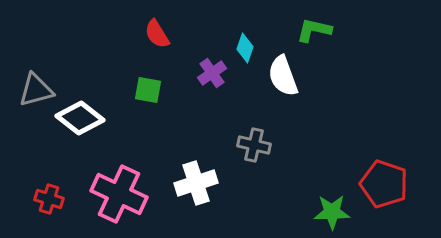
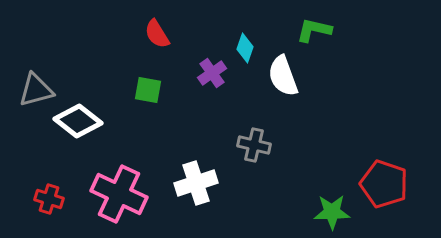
white diamond: moved 2 px left, 3 px down
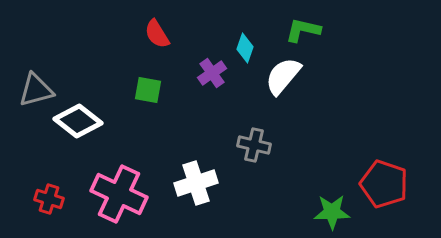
green L-shape: moved 11 px left
white semicircle: rotated 60 degrees clockwise
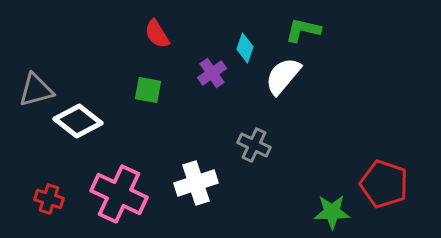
gray cross: rotated 12 degrees clockwise
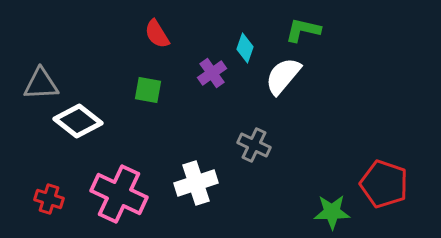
gray triangle: moved 5 px right, 6 px up; rotated 12 degrees clockwise
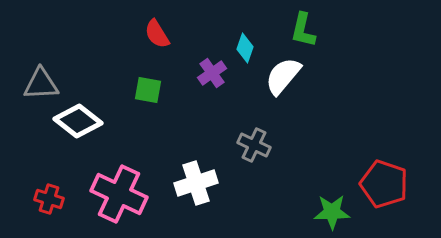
green L-shape: rotated 90 degrees counterclockwise
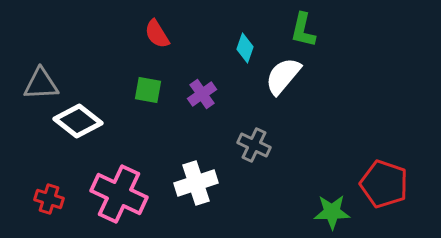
purple cross: moved 10 px left, 21 px down
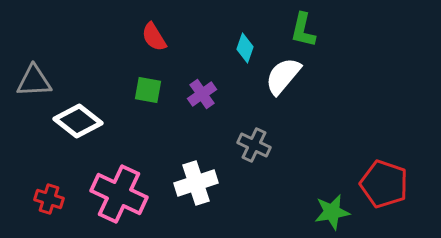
red semicircle: moved 3 px left, 3 px down
gray triangle: moved 7 px left, 3 px up
green star: rotated 9 degrees counterclockwise
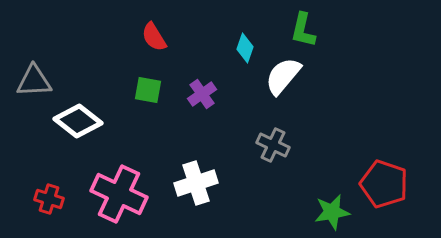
gray cross: moved 19 px right
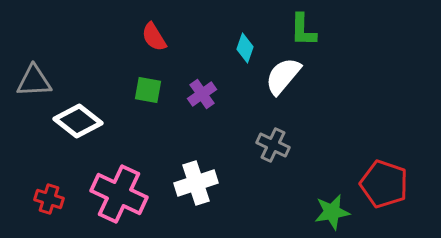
green L-shape: rotated 12 degrees counterclockwise
